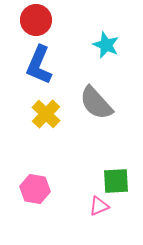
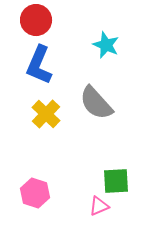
pink hexagon: moved 4 px down; rotated 8 degrees clockwise
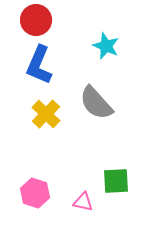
cyan star: moved 1 px down
pink triangle: moved 16 px left, 4 px up; rotated 35 degrees clockwise
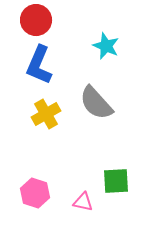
yellow cross: rotated 16 degrees clockwise
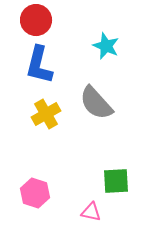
blue L-shape: rotated 9 degrees counterclockwise
pink triangle: moved 8 px right, 10 px down
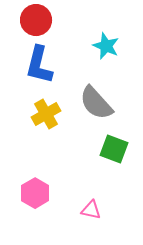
green square: moved 2 px left, 32 px up; rotated 24 degrees clockwise
pink hexagon: rotated 12 degrees clockwise
pink triangle: moved 2 px up
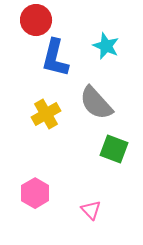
blue L-shape: moved 16 px right, 7 px up
pink triangle: rotated 35 degrees clockwise
